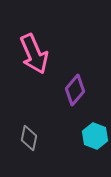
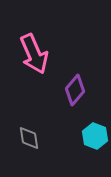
gray diamond: rotated 20 degrees counterclockwise
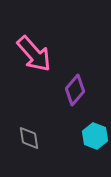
pink arrow: rotated 18 degrees counterclockwise
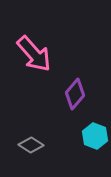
purple diamond: moved 4 px down
gray diamond: moved 2 px right, 7 px down; rotated 50 degrees counterclockwise
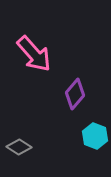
gray diamond: moved 12 px left, 2 px down
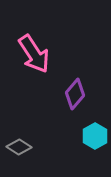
pink arrow: rotated 9 degrees clockwise
cyan hexagon: rotated 10 degrees clockwise
